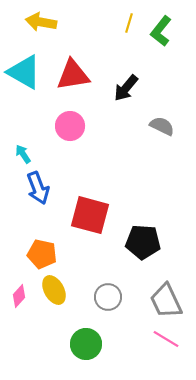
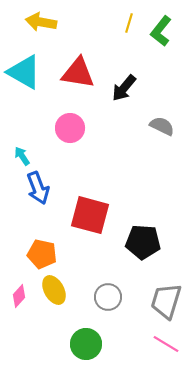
red triangle: moved 5 px right, 2 px up; rotated 18 degrees clockwise
black arrow: moved 2 px left
pink circle: moved 2 px down
cyan arrow: moved 1 px left, 2 px down
gray trapezoid: rotated 42 degrees clockwise
pink line: moved 5 px down
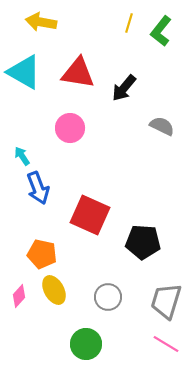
red square: rotated 9 degrees clockwise
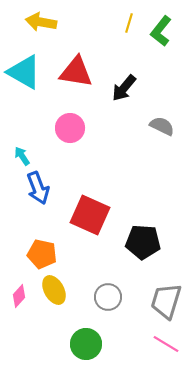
red triangle: moved 2 px left, 1 px up
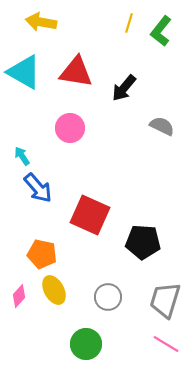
blue arrow: rotated 20 degrees counterclockwise
gray trapezoid: moved 1 px left, 1 px up
